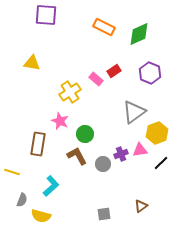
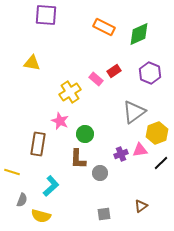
brown L-shape: moved 1 px right, 3 px down; rotated 150 degrees counterclockwise
gray circle: moved 3 px left, 9 px down
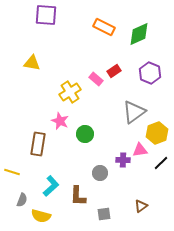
purple cross: moved 2 px right, 6 px down; rotated 24 degrees clockwise
brown L-shape: moved 37 px down
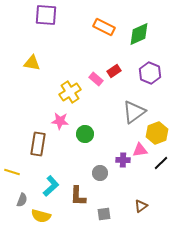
pink star: rotated 18 degrees counterclockwise
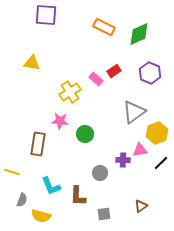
cyan L-shape: rotated 110 degrees clockwise
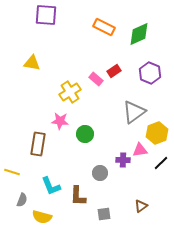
yellow semicircle: moved 1 px right, 1 px down
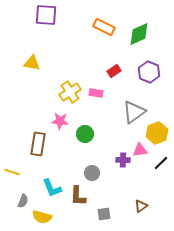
purple hexagon: moved 1 px left, 1 px up
pink rectangle: moved 14 px down; rotated 32 degrees counterclockwise
gray circle: moved 8 px left
cyan L-shape: moved 1 px right, 2 px down
gray semicircle: moved 1 px right, 1 px down
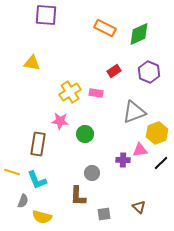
orange rectangle: moved 1 px right, 1 px down
gray triangle: rotated 15 degrees clockwise
cyan L-shape: moved 15 px left, 8 px up
brown triangle: moved 2 px left, 1 px down; rotated 40 degrees counterclockwise
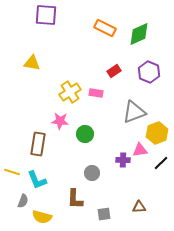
brown L-shape: moved 3 px left, 3 px down
brown triangle: rotated 48 degrees counterclockwise
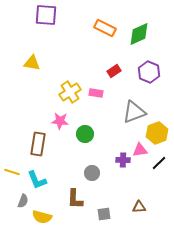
black line: moved 2 px left
